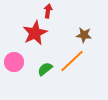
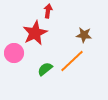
pink circle: moved 9 px up
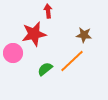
red arrow: rotated 16 degrees counterclockwise
red star: moved 1 px left, 1 px down; rotated 15 degrees clockwise
pink circle: moved 1 px left
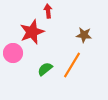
red star: moved 2 px left, 2 px up; rotated 10 degrees counterclockwise
orange line: moved 4 px down; rotated 16 degrees counterclockwise
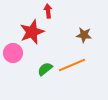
orange line: rotated 36 degrees clockwise
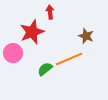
red arrow: moved 2 px right, 1 px down
brown star: moved 2 px right, 1 px down; rotated 14 degrees clockwise
orange line: moved 3 px left, 6 px up
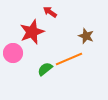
red arrow: rotated 48 degrees counterclockwise
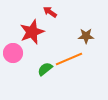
brown star: rotated 21 degrees counterclockwise
